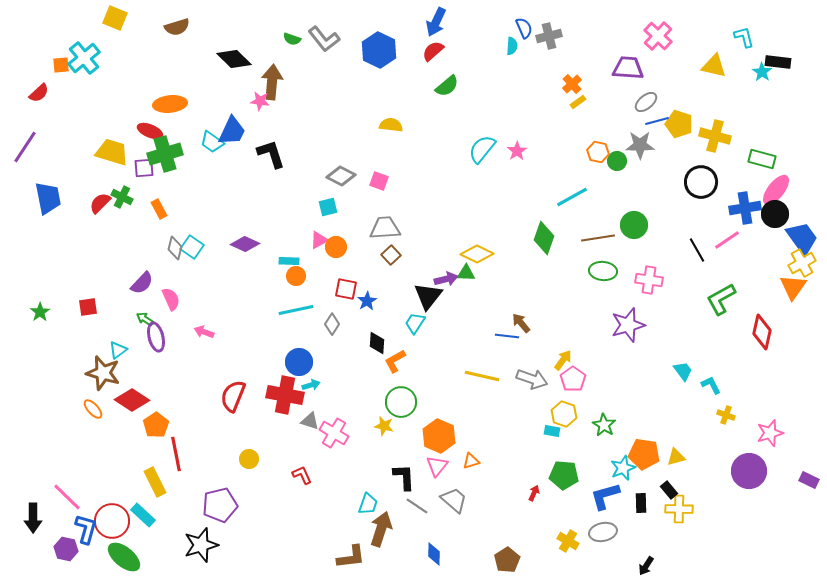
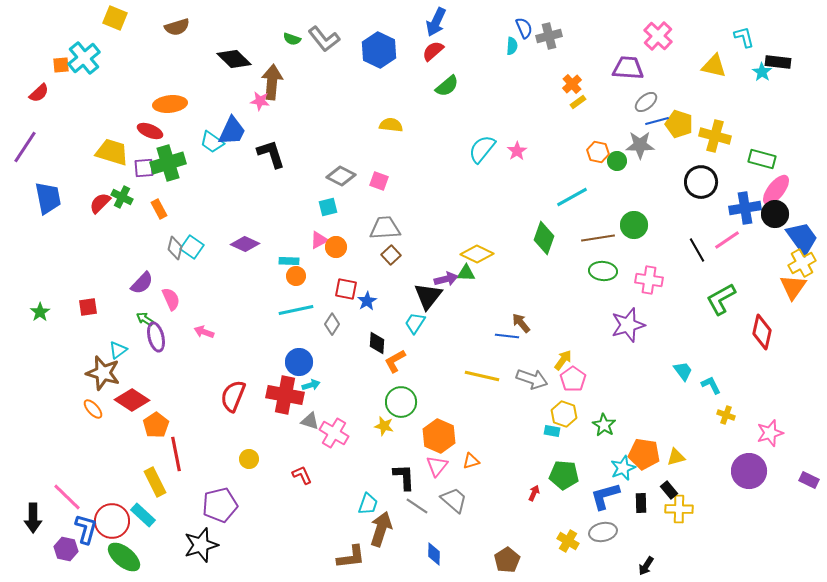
green cross at (165, 154): moved 3 px right, 9 px down
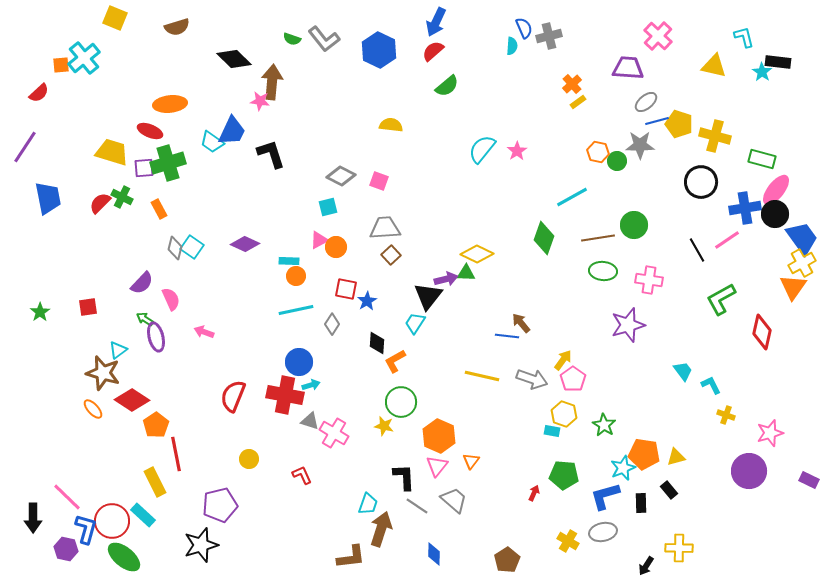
orange triangle at (471, 461): rotated 36 degrees counterclockwise
yellow cross at (679, 509): moved 39 px down
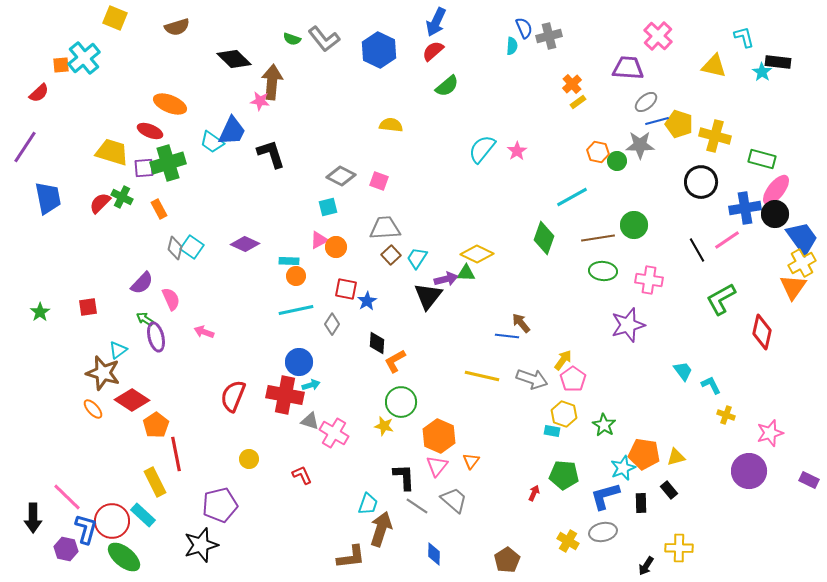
orange ellipse at (170, 104): rotated 28 degrees clockwise
cyan trapezoid at (415, 323): moved 2 px right, 65 px up
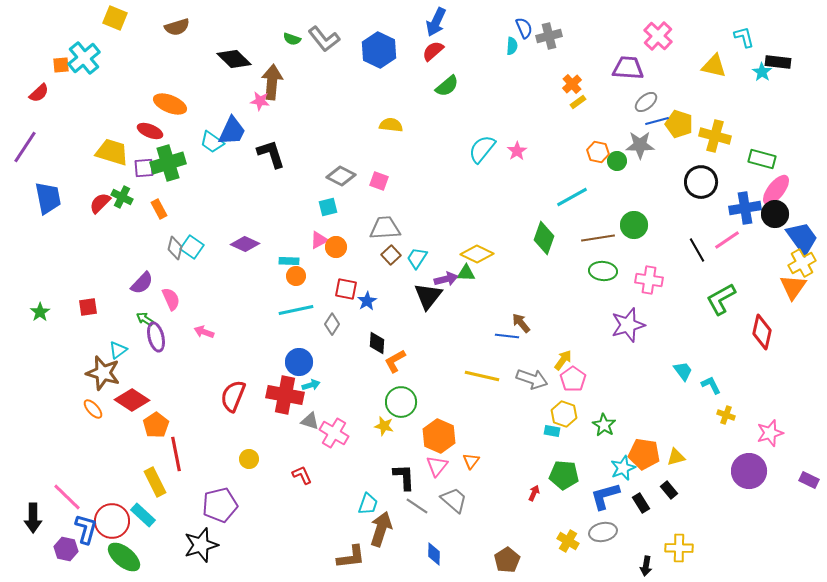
black rectangle at (641, 503): rotated 30 degrees counterclockwise
black arrow at (646, 566): rotated 24 degrees counterclockwise
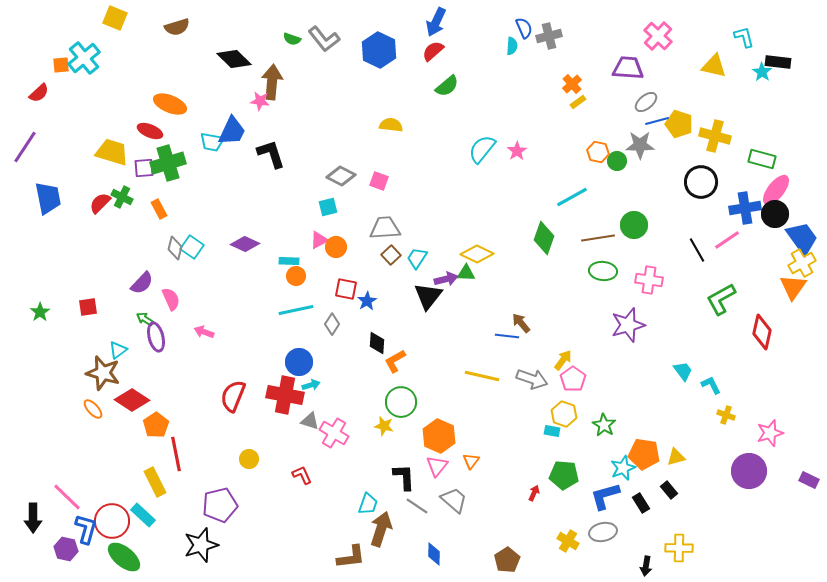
cyan trapezoid at (212, 142): rotated 25 degrees counterclockwise
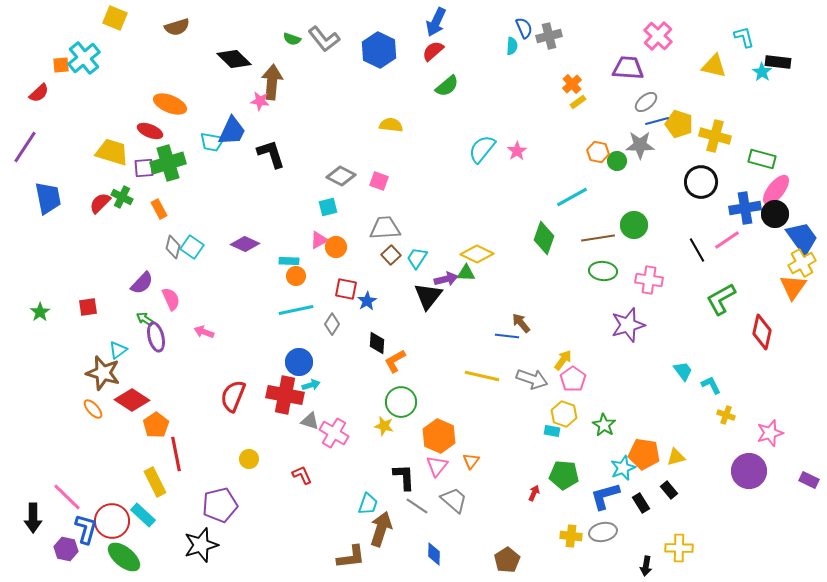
gray diamond at (175, 248): moved 2 px left, 1 px up
yellow cross at (568, 541): moved 3 px right, 5 px up; rotated 25 degrees counterclockwise
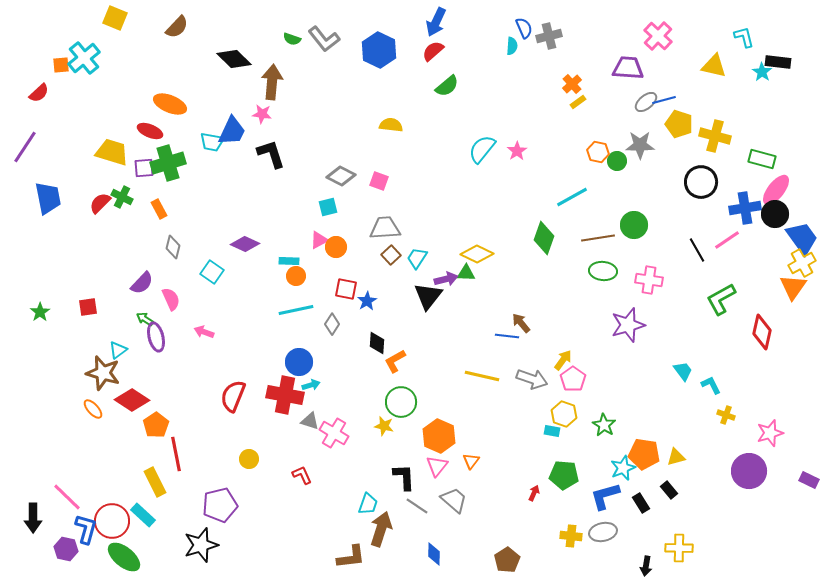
brown semicircle at (177, 27): rotated 30 degrees counterclockwise
pink star at (260, 101): moved 2 px right, 13 px down
blue line at (657, 121): moved 7 px right, 21 px up
cyan square at (192, 247): moved 20 px right, 25 px down
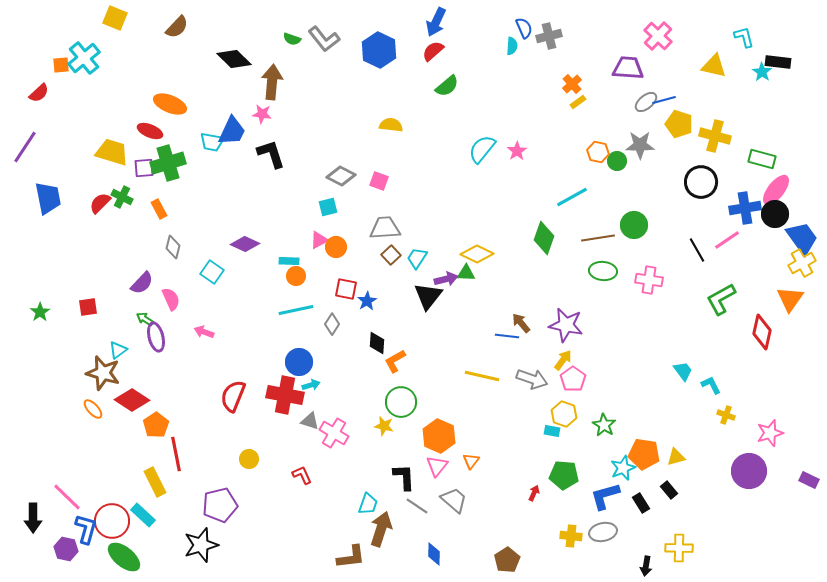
orange triangle at (793, 287): moved 3 px left, 12 px down
purple star at (628, 325): moved 62 px left; rotated 28 degrees clockwise
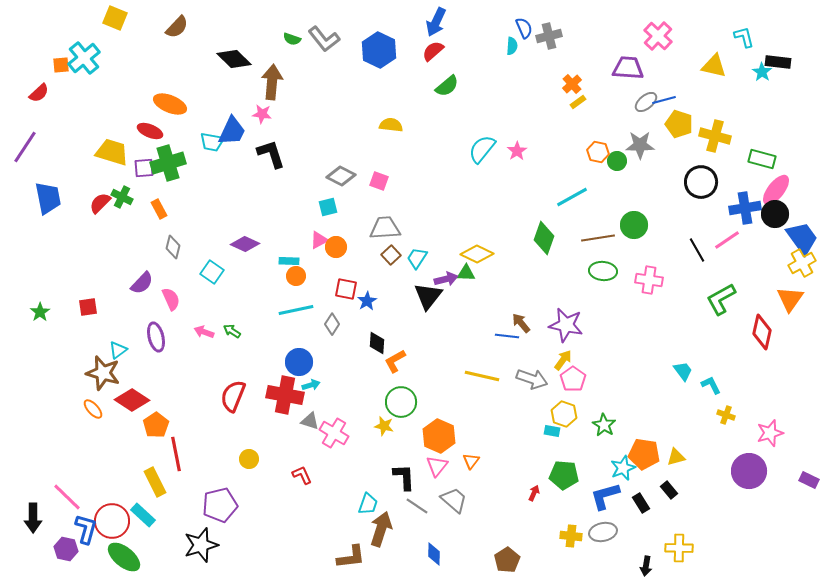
green arrow at (145, 319): moved 87 px right, 12 px down
